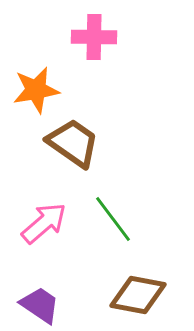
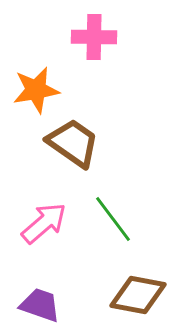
purple trapezoid: rotated 15 degrees counterclockwise
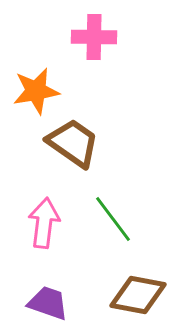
orange star: moved 1 px down
pink arrow: rotated 42 degrees counterclockwise
purple trapezoid: moved 8 px right, 2 px up
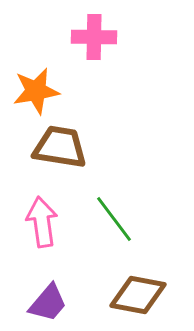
brown trapezoid: moved 13 px left, 4 px down; rotated 26 degrees counterclockwise
green line: moved 1 px right
pink arrow: moved 2 px left, 1 px up; rotated 15 degrees counterclockwise
purple trapezoid: rotated 111 degrees clockwise
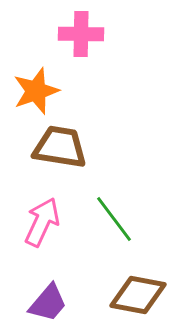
pink cross: moved 13 px left, 3 px up
orange star: rotated 9 degrees counterclockwise
pink arrow: rotated 33 degrees clockwise
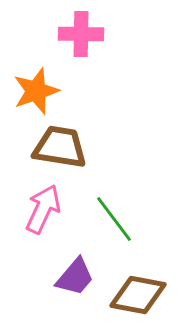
pink arrow: moved 1 px right, 13 px up
purple trapezoid: moved 27 px right, 26 px up
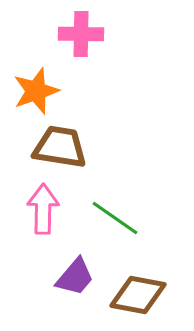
pink arrow: rotated 24 degrees counterclockwise
green line: moved 1 px right, 1 px up; rotated 18 degrees counterclockwise
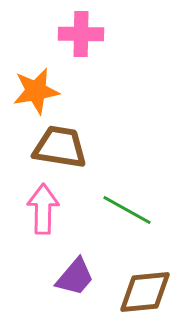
orange star: rotated 9 degrees clockwise
green line: moved 12 px right, 8 px up; rotated 6 degrees counterclockwise
brown diamond: moved 7 px right, 3 px up; rotated 16 degrees counterclockwise
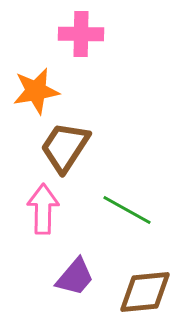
brown trapezoid: moved 5 px right; rotated 66 degrees counterclockwise
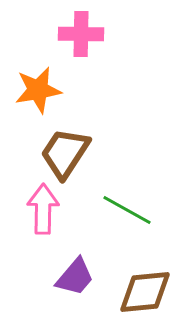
orange star: moved 2 px right, 1 px up
brown trapezoid: moved 6 px down
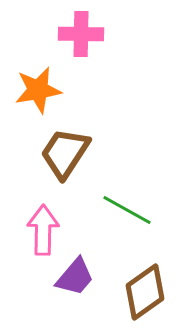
pink arrow: moved 21 px down
brown diamond: rotated 30 degrees counterclockwise
